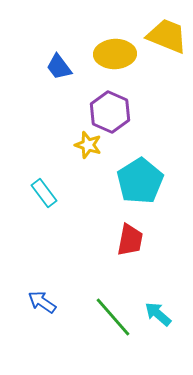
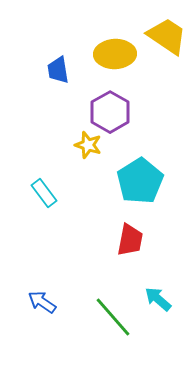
yellow trapezoid: rotated 12 degrees clockwise
blue trapezoid: moved 1 px left, 3 px down; rotated 28 degrees clockwise
purple hexagon: rotated 6 degrees clockwise
cyan arrow: moved 15 px up
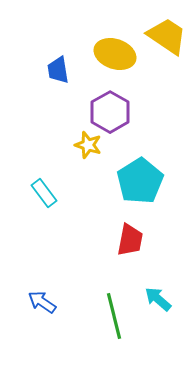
yellow ellipse: rotated 21 degrees clockwise
green line: moved 1 px right, 1 px up; rotated 27 degrees clockwise
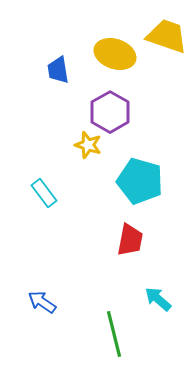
yellow trapezoid: rotated 15 degrees counterclockwise
cyan pentagon: rotated 24 degrees counterclockwise
green line: moved 18 px down
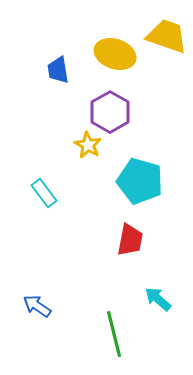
yellow star: rotated 12 degrees clockwise
blue arrow: moved 5 px left, 4 px down
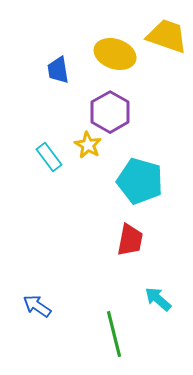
cyan rectangle: moved 5 px right, 36 px up
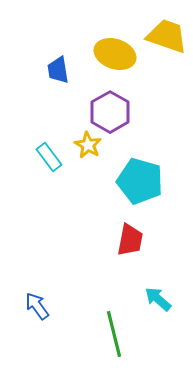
blue arrow: rotated 20 degrees clockwise
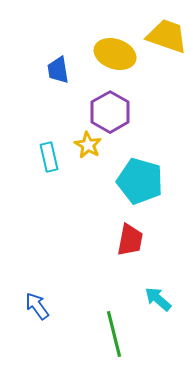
cyan rectangle: rotated 24 degrees clockwise
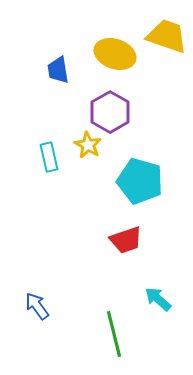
red trapezoid: moved 4 px left; rotated 60 degrees clockwise
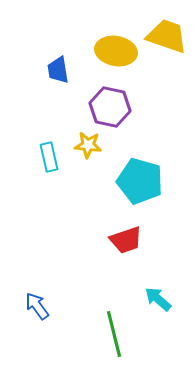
yellow ellipse: moved 1 px right, 3 px up; rotated 9 degrees counterclockwise
purple hexagon: moved 5 px up; rotated 18 degrees counterclockwise
yellow star: rotated 24 degrees counterclockwise
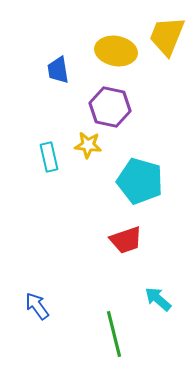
yellow trapezoid: rotated 87 degrees counterclockwise
